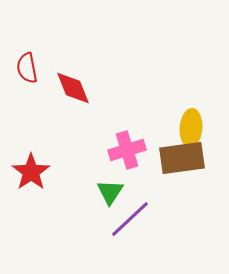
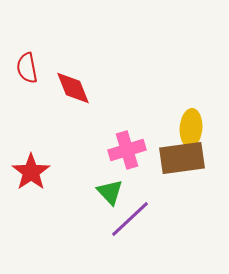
green triangle: rotated 16 degrees counterclockwise
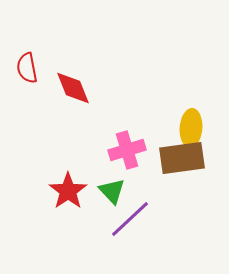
red star: moved 37 px right, 19 px down
green triangle: moved 2 px right, 1 px up
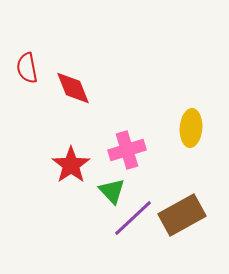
brown rectangle: moved 57 px down; rotated 21 degrees counterclockwise
red star: moved 3 px right, 26 px up
purple line: moved 3 px right, 1 px up
